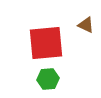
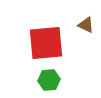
green hexagon: moved 1 px right, 1 px down
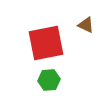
red square: rotated 6 degrees counterclockwise
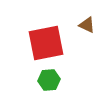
brown triangle: moved 1 px right
